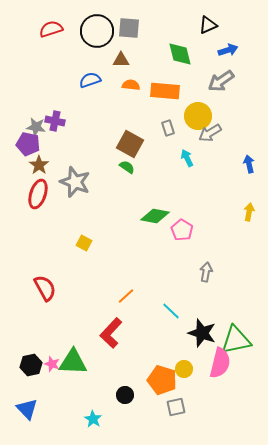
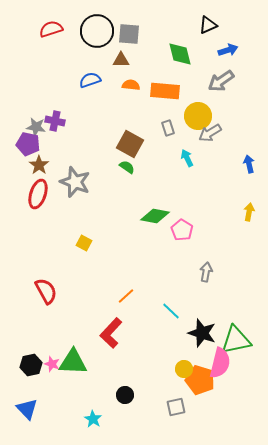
gray square at (129, 28): moved 6 px down
red semicircle at (45, 288): moved 1 px right, 3 px down
orange pentagon at (162, 380): moved 38 px right
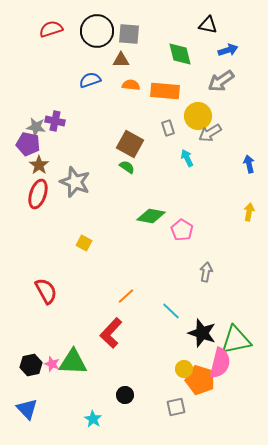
black triangle at (208, 25): rotated 36 degrees clockwise
green diamond at (155, 216): moved 4 px left
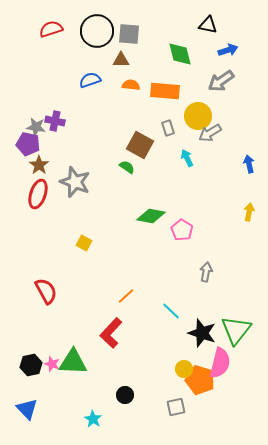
brown square at (130, 144): moved 10 px right, 1 px down
green triangle at (236, 340): moved 10 px up; rotated 40 degrees counterclockwise
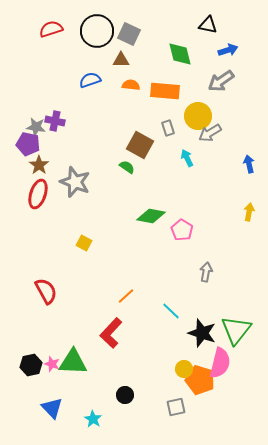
gray square at (129, 34): rotated 20 degrees clockwise
blue triangle at (27, 409): moved 25 px right, 1 px up
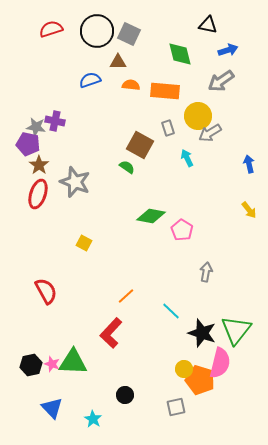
brown triangle at (121, 60): moved 3 px left, 2 px down
yellow arrow at (249, 212): moved 2 px up; rotated 132 degrees clockwise
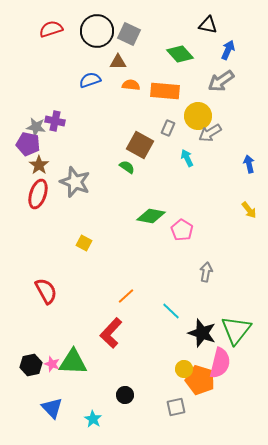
blue arrow at (228, 50): rotated 48 degrees counterclockwise
green diamond at (180, 54): rotated 28 degrees counterclockwise
gray rectangle at (168, 128): rotated 42 degrees clockwise
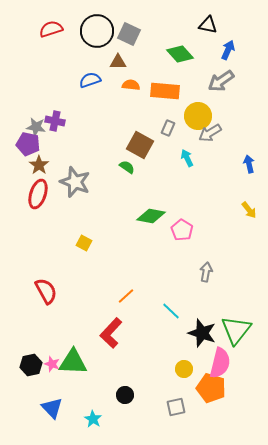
orange pentagon at (200, 380): moved 11 px right, 8 px down
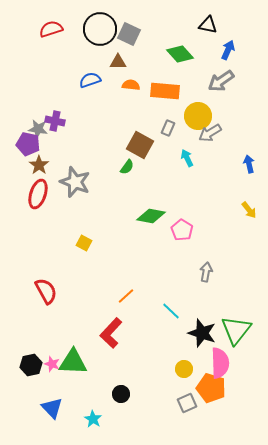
black circle at (97, 31): moved 3 px right, 2 px up
gray star at (36, 127): moved 2 px right, 2 px down
green semicircle at (127, 167): rotated 91 degrees clockwise
pink semicircle at (220, 363): rotated 16 degrees counterclockwise
black circle at (125, 395): moved 4 px left, 1 px up
gray square at (176, 407): moved 11 px right, 4 px up; rotated 12 degrees counterclockwise
